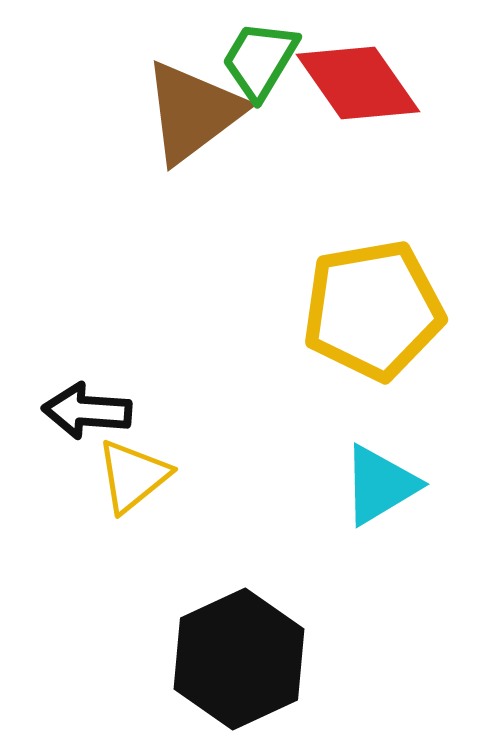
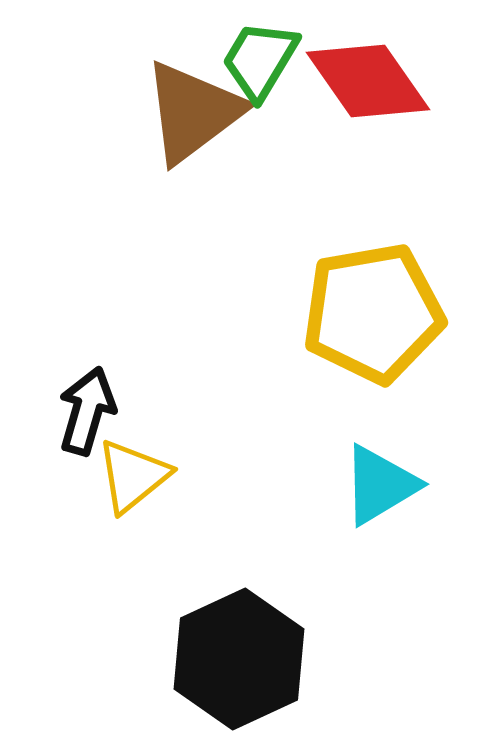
red diamond: moved 10 px right, 2 px up
yellow pentagon: moved 3 px down
black arrow: rotated 102 degrees clockwise
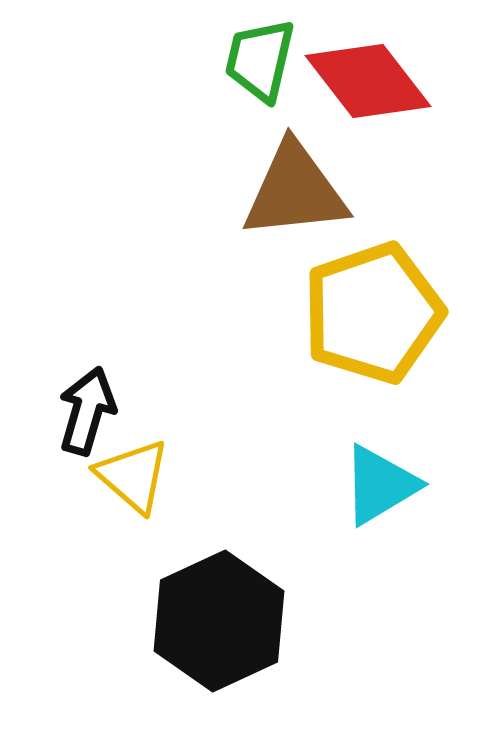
green trapezoid: rotated 18 degrees counterclockwise
red diamond: rotated 3 degrees counterclockwise
brown triangle: moved 102 px right, 79 px down; rotated 31 degrees clockwise
yellow pentagon: rotated 9 degrees counterclockwise
yellow triangle: rotated 40 degrees counterclockwise
black hexagon: moved 20 px left, 38 px up
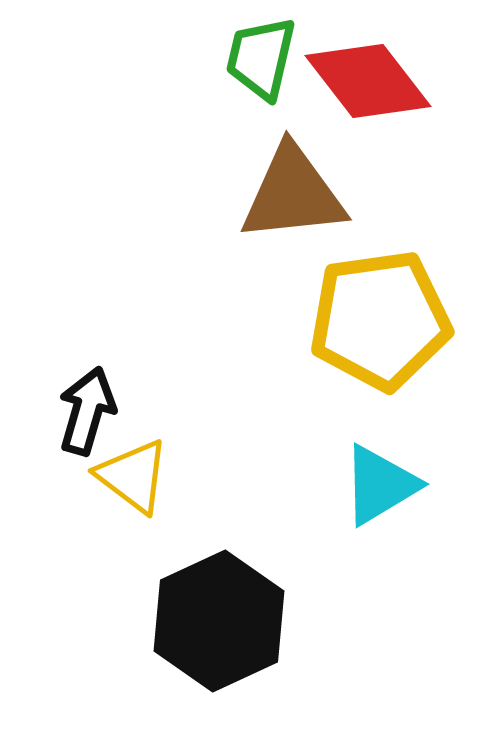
green trapezoid: moved 1 px right, 2 px up
brown triangle: moved 2 px left, 3 px down
yellow pentagon: moved 7 px right, 7 px down; rotated 11 degrees clockwise
yellow triangle: rotated 4 degrees counterclockwise
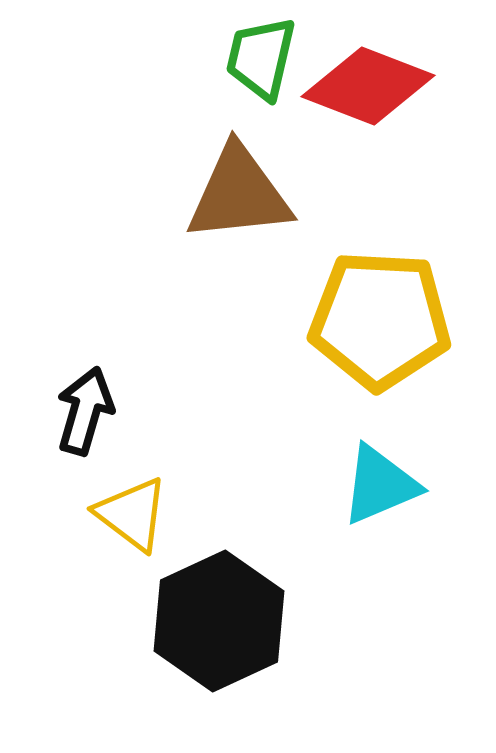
red diamond: moved 5 px down; rotated 31 degrees counterclockwise
brown triangle: moved 54 px left
yellow pentagon: rotated 11 degrees clockwise
black arrow: moved 2 px left
yellow triangle: moved 1 px left, 38 px down
cyan triangle: rotated 8 degrees clockwise
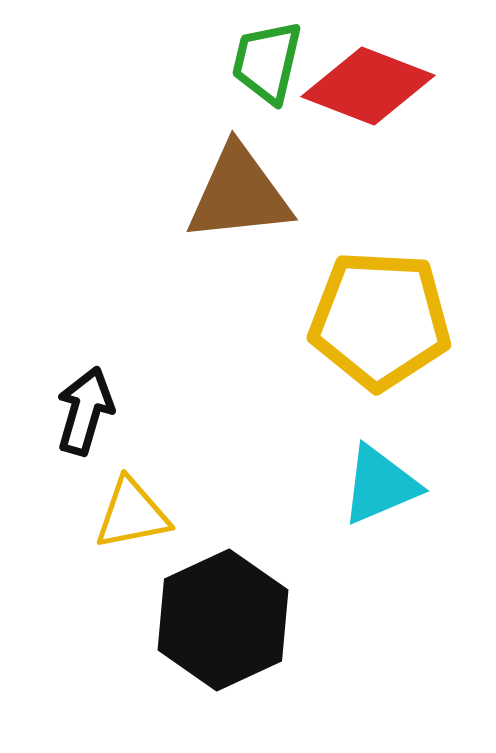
green trapezoid: moved 6 px right, 4 px down
yellow triangle: rotated 48 degrees counterclockwise
black hexagon: moved 4 px right, 1 px up
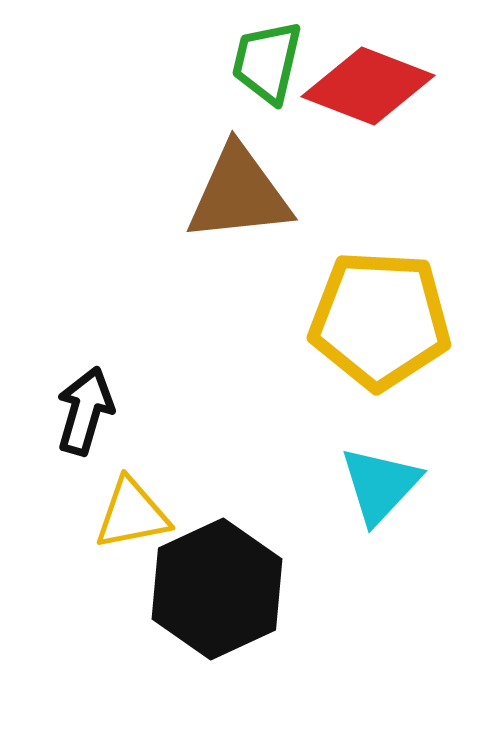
cyan triangle: rotated 24 degrees counterclockwise
black hexagon: moved 6 px left, 31 px up
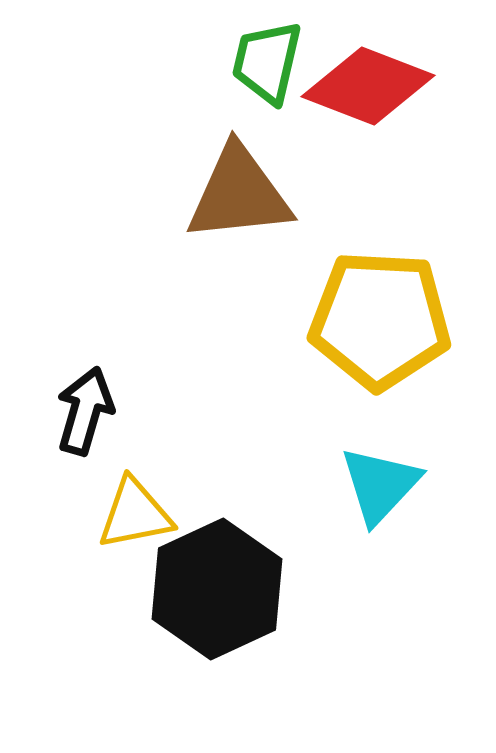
yellow triangle: moved 3 px right
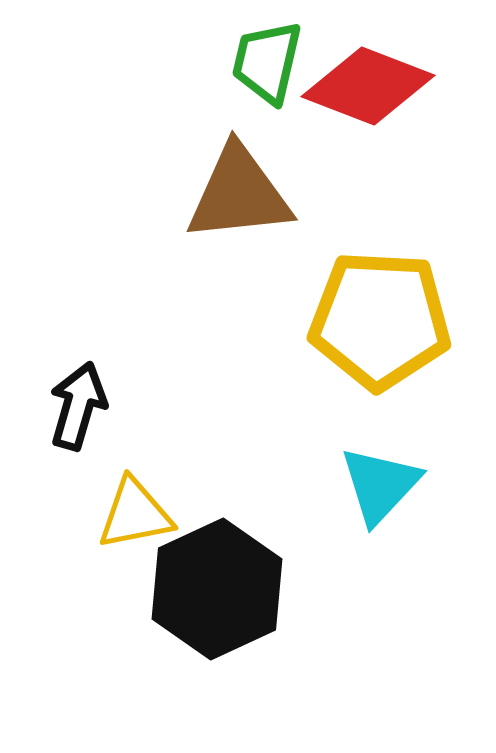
black arrow: moved 7 px left, 5 px up
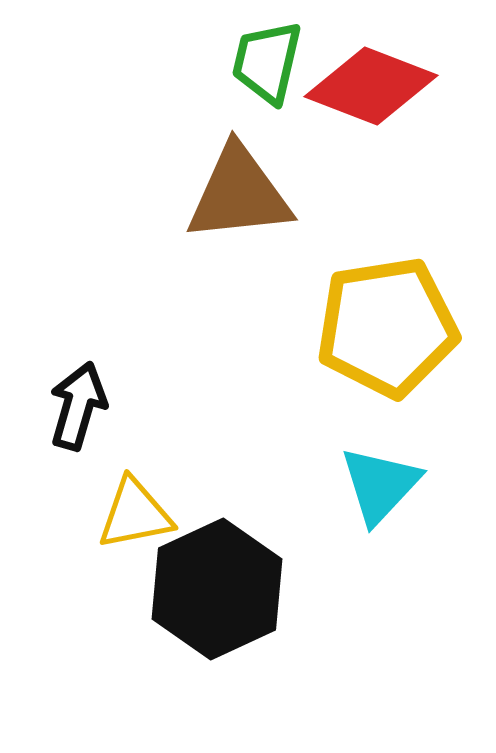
red diamond: moved 3 px right
yellow pentagon: moved 7 px right, 7 px down; rotated 12 degrees counterclockwise
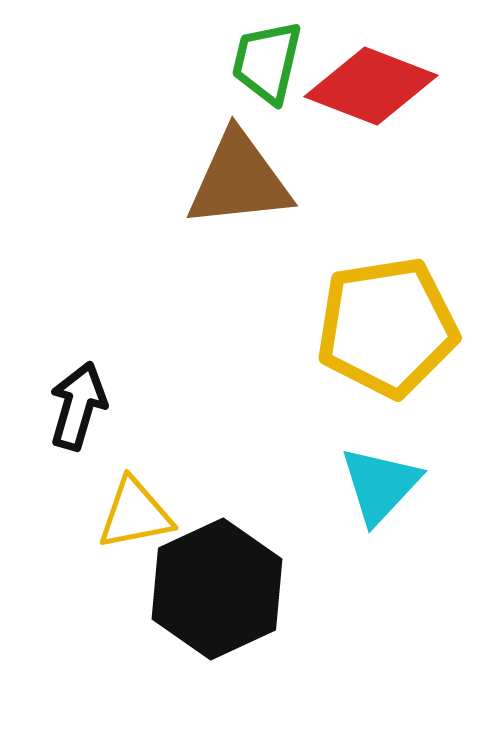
brown triangle: moved 14 px up
